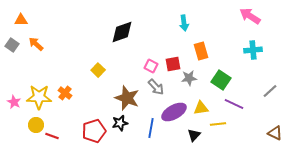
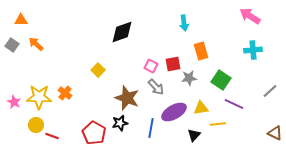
red pentagon: moved 2 px down; rotated 25 degrees counterclockwise
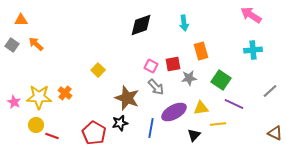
pink arrow: moved 1 px right, 1 px up
black diamond: moved 19 px right, 7 px up
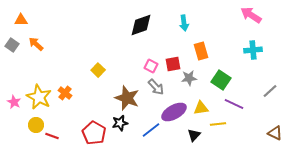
yellow star: rotated 25 degrees clockwise
blue line: moved 2 px down; rotated 42 degrees clockwise
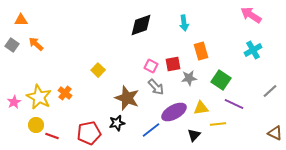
cyan cross: rotated 24 degrees counterclockwise
pink star: rotated 16 degrees clockwise
black star: moved 3 px left
red pentagon: moved 5 px left; rotated 30 degrees clockwise
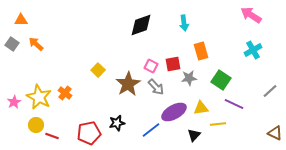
gray square: moved 1 px up
brown star: moved 1 px right, 14 px up; rotated 20 degrees clockwise
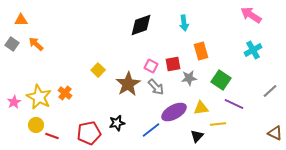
black triangle: moved 3 px right, 1 px down
